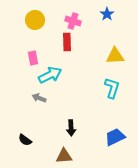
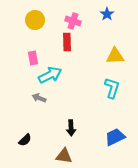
black semicircle: rotated 80 degrees counterclockwise
brown triangle: rotated 12 degrees clockwise
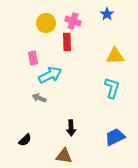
yellow circle: moved 11 px right, 3 px down
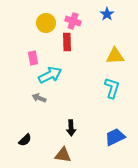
brown triangle: moved 1 px left, 1 px up
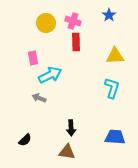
blue star: moved 2 px right, 1 px down
red rectangle: moved 9 px right
blue trapezoid: rotated 30 degrees clockwise
brown triangle: moved 4 px right, 3 px up
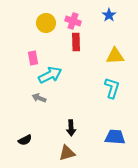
black semicircle: rotated 16 degrees clockwise
brown triangle: moved 1 px down; rotated 24 degrees counterclockwise
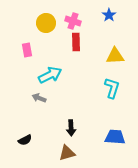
pink rectangle: moved 6 px left, 8 px up
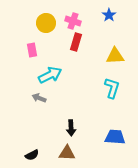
red rectangle: rotated 18 degrees clockwise
pink rectangle: moved 5 px right
black semicircle: moved 7 px right, 15 px down
brown triangle: rotated 18 degrees clockwise
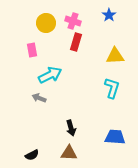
black arrow: rotated 14 degrees counterclockwise
brown triangle: moved 2 px right
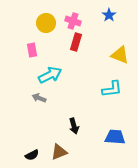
yellow triangle: moved 5 px right, 1 px up; rotated 24 degrees clockwise
cyan L-shape: moved 1 px down; rotated 65 degrees clockwise
black arrow: moved 3 px right, 2 px up
brown triangle: moved 10 px left, 1 px up; rotated 24 degrees counterclockwise
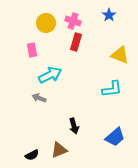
blue trapezoid: rotated 135 degrees clockwise
brown triangle: moved 2 px up
